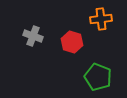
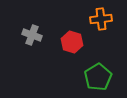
gray cross: moved 1 px left, 1 px up
green pentagon: rotated 20 degrees clockwise
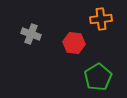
gray cross: moved 1 px left, 1 px up
red hexagon: moved 2 px right, 1 px down; rotated 10 degrees counterclockwise
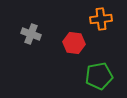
green pentagon: moved 1 px right, 1 px up; rotated 20 degrees clockwise
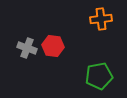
gray cross: moved 4 px left, 14 px down
red hexagon: moved 21 px left, 3 px down
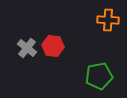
orange cross: moved 7 px right, 1 px down; rotated 10 degrees clockwise
gray cross: rotated 18 degrees clockwise
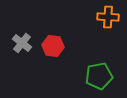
orange cross: moved 3 px up
gray cross: moved 5 px left, 5 px up
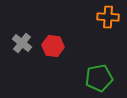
green pentagon: moved 2 px down
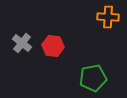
green pentagon: moved 6 px left
